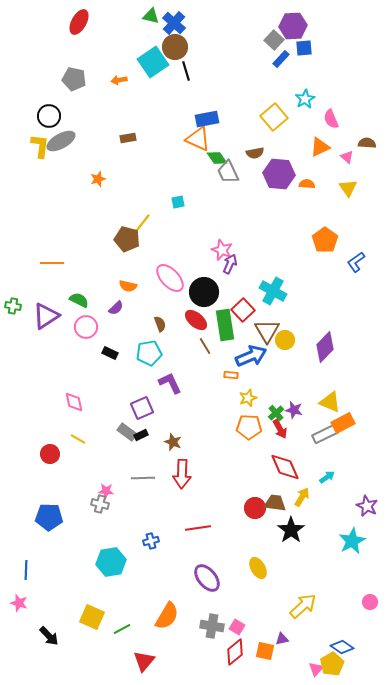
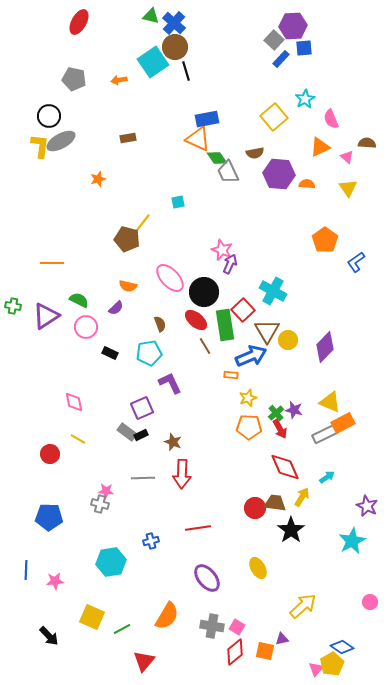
yellow circle at (285, 340): moved 3 px right
pink star at (19, 603): moved 36 px right, 22 px up; rotated 24 degrees counterclockwise
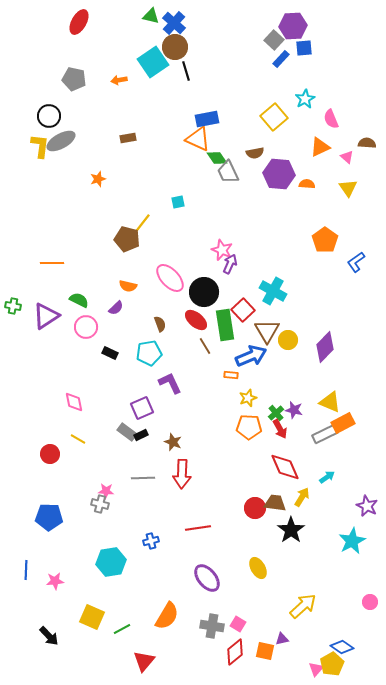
pink square at (237, 627): moved 1 px right, 3 px up
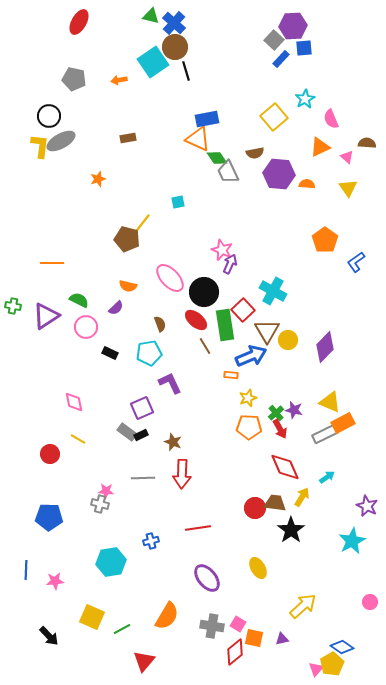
orange square at (265, 651): moved 11 px left, 13 px up
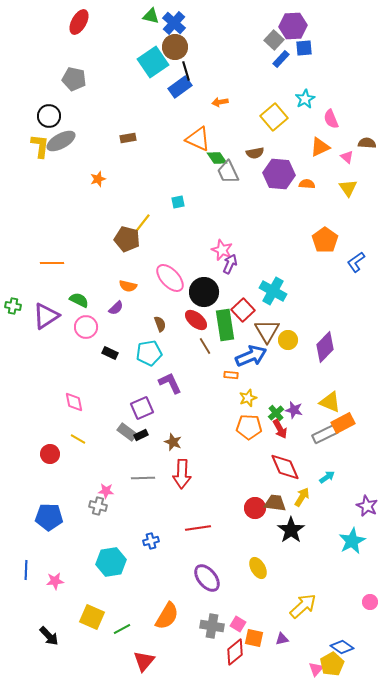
orange arrow at (119, 80): moved 101 px right, 22 px down
blue rectangle at (207, 119): moved 27 px left, 32 px up; rotated 25 degrees counterclockwise
gray cross at (100, 504): moved 2 px left, 2 px down
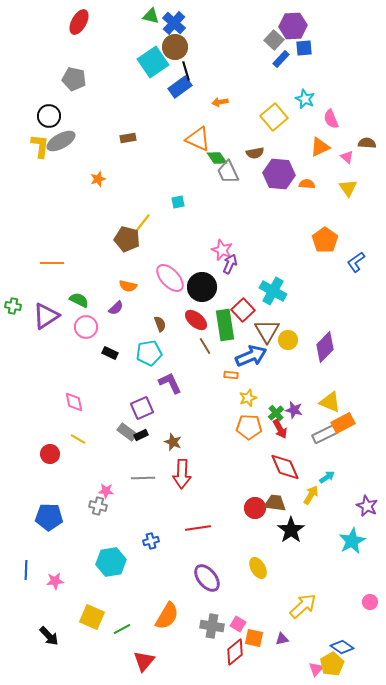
cyan star at (305, 99): rotated 18 degrees counterclockwise
black circle at (204, 292): moved 2 px left, 5 px up
yellow arrow at (302, 497): moved 9 px right, 2 px up
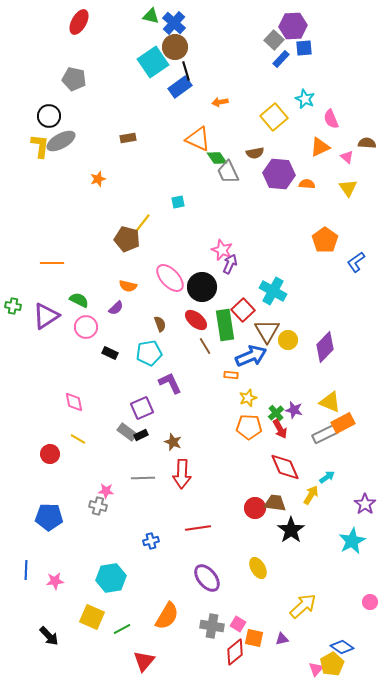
purple star at (367, 506): moved 2 px left, 2 px up; rotated 10 degrees clockwise
cyan hexagon at (111, 562): moved 16 px down
